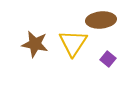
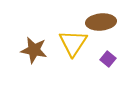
brown ellipse: moved 2 px down
brown star: moved 1 px left, 6 px down
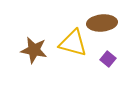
brown ellipse: moved 1 px right, 1 px down
yellow triangle: rotated 48 degrees counterclockwise
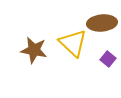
yellow triangle: rotated 28 degrees clockwise
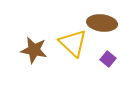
brown ellipse: rotated 12 degrees clockwise
